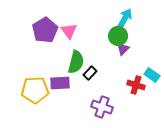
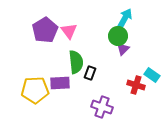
green semicircle: rotated 20 degrees counterclockwise
black rectangle: rotated 24 degrees counterclockwise
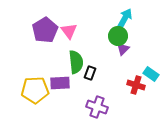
cyan rectangle: moved 1 px left, 1 px up
purple cross: moved 5 px left
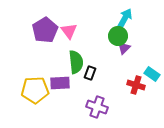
purple triangle: moved 1 px right, 1 px up
cyan rectangle: moved 1 px right
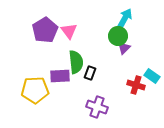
cyan rectangle: moved 2 px down
purple rectangle: moved 7 px up
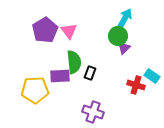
green semicircle: moved 2 px left
purple cross: moved 4 px left, 5 px down
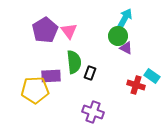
purple triangle: moved 2 px right; rotated 48 degrees counterclockwise
purple rectangle: moved 9 px left
